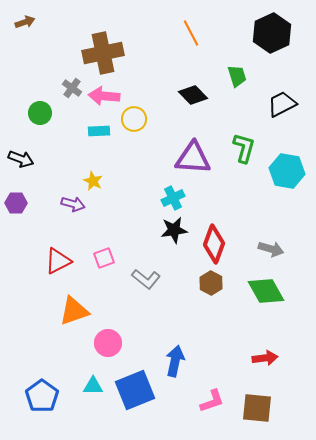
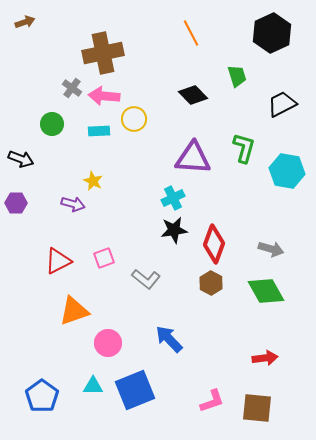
green circle: moved 12 px right, 11 px down
blue arrow: moved 6 px left, 22 px up; rotated 56 degrees counterclockwise
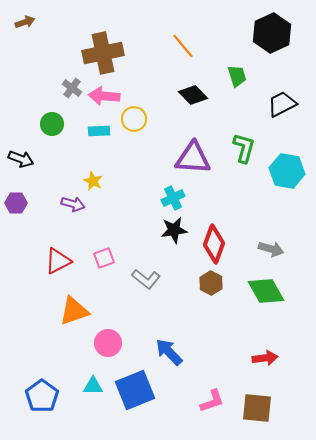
orange line: moved 8 px left, 13 px down; rotated 12 degrees counterclockwise
blue arrow: moved 13 px down
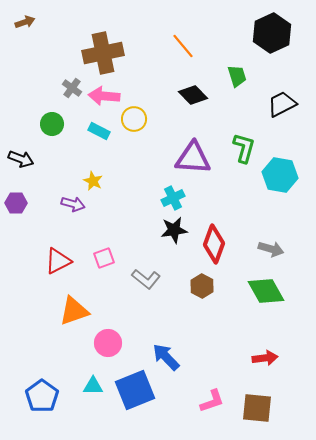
cyan rectangle: rotated 30 degrees clockwise
cyan hexagon: moved 7 px left, 4 px down
brown hexagon: moved 9 px left, 3 px down
blue arrow: moved 3 px left, 5 px down
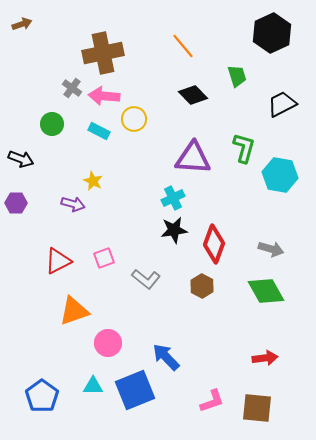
brown arrow: moved 3 px left, 2 px down
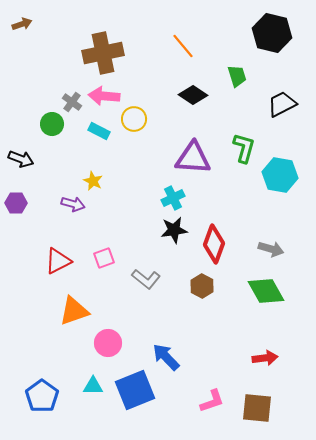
black hexagon: rotated 21 degrees counterclockwise
gray cross: moved 14 px down
black diamond: rotated 12 degrees counterclockwise
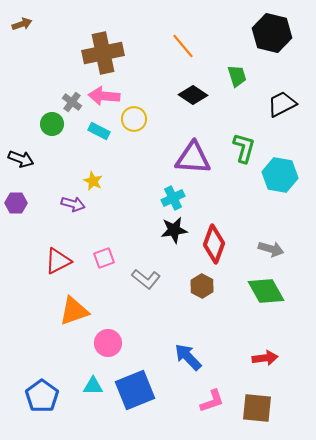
blue arrow: moved 22 px right
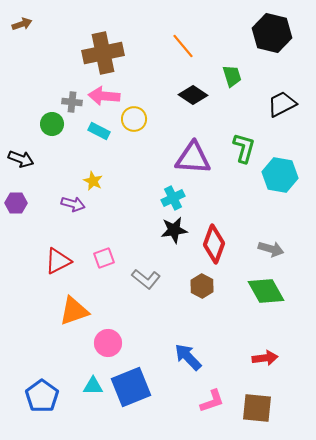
green trapezoid: moved 5 px left
gray cross: rotated 30 degrees counterclockwise
blue square: moved 4 px left, 3 px up
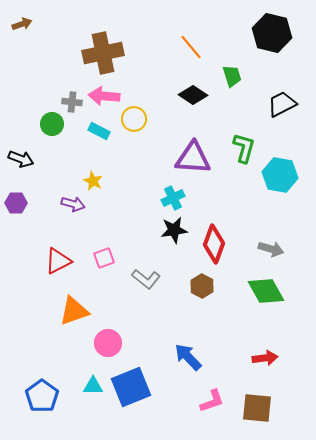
orange line: moved 8 px right, 1 px down
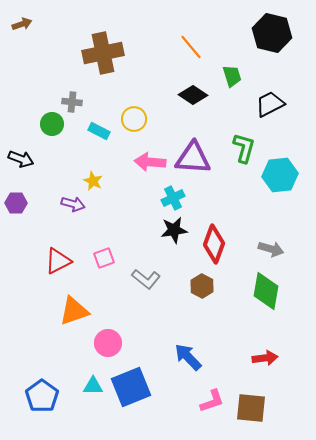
pink arrow: moved 46 px right, 66 px down
black trapezoid: moved 12 px left
cyan hexagon: rotated 16 degrees counterclockwise
green diamond: rotated 39 degrees clockwise
brown square: moved 6 px left
